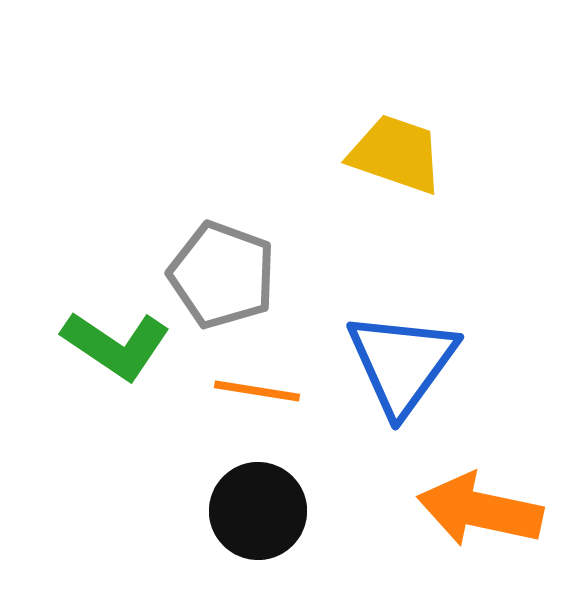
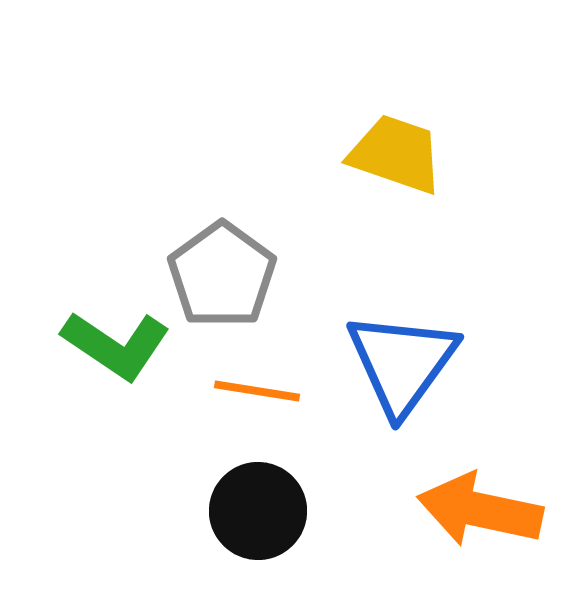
gray pentagon: rotated 16 degrees clockwise
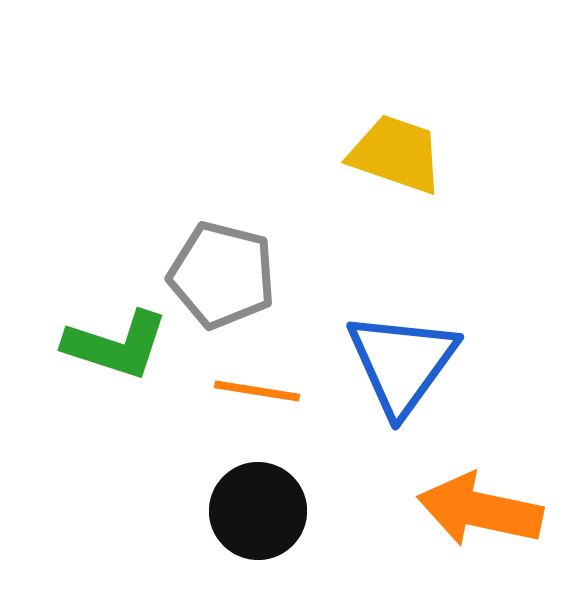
gray pentagon: rotated 22 degrees counterclockwise
green L-shape: rotated 16 degrees counterclockwise
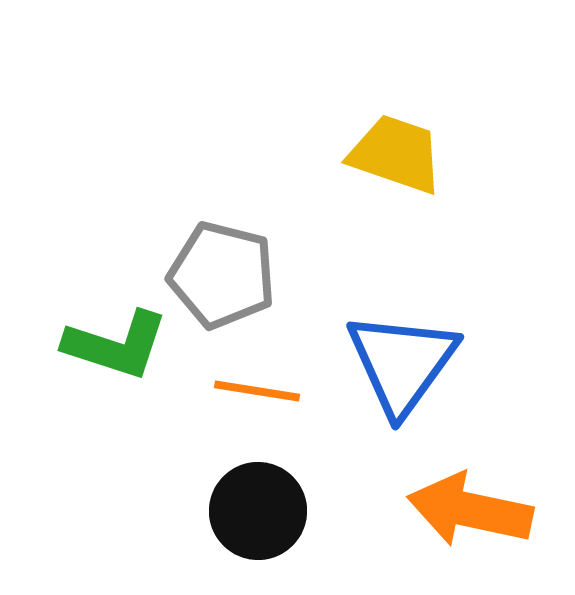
orange arrow: moved 10 px left
